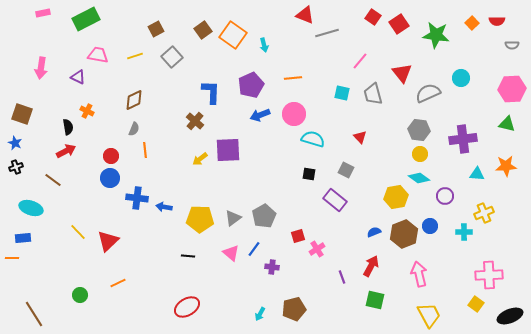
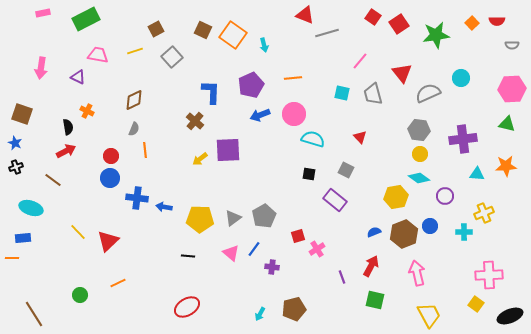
brown square at (203, 30): rotated 30 degrees counterclockwise
green star at (436, 35): rotated 16 degrees counterclockwise
yellow line at (135, 56): moved 5 px up
pink arrow at (419, 274): moved 2 px left, 1 px up
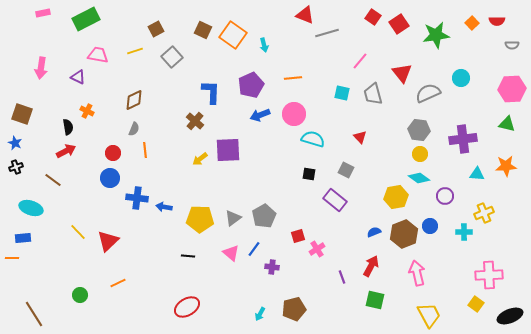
red circle at (111, 156): moved 2 px right, 3 px up
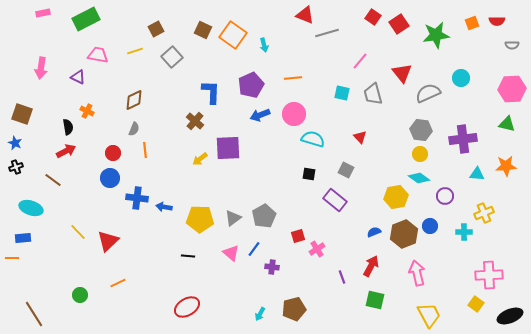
orange square at (472, 23): rotated 24 degrees clockwise
gray hexagon at (419, 130): moved 2 px right
purple square at (228, 150): moved 2 px up
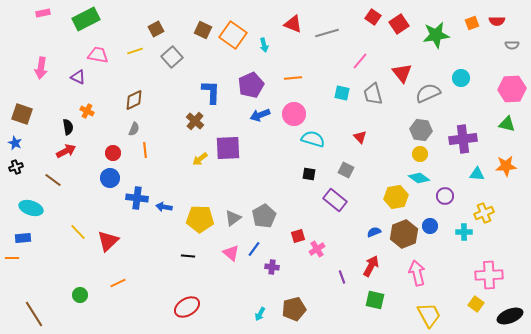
red triangle at (305, 15): moved 12 px left, 9 px down
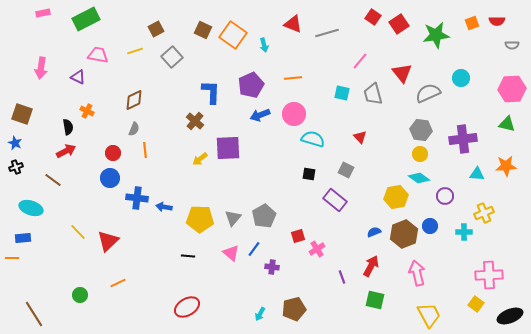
gray triangle at (233, 218): rotated 12 degrees counterclockwise
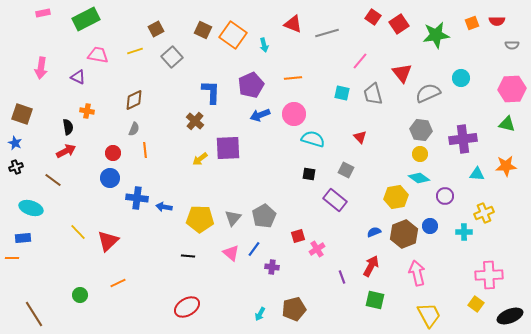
orange cross at (87, 111): rotated 16 degrees counterclockwise
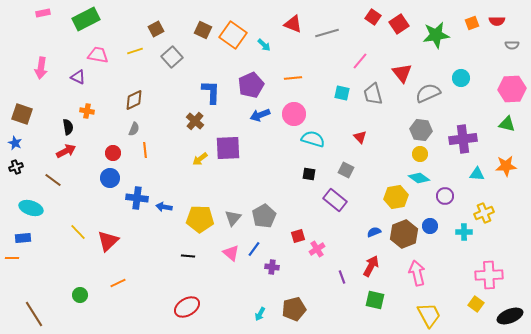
cyan arrow at (264, 45): rotated 32 degrees counterclockwise
